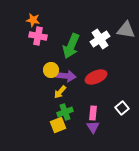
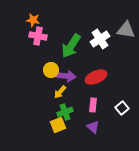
green arrow: rotated 10 degrees clockwise
pink rectangle: moved 8 px up
purple triangle: rotated 16 degrees counterclockwise
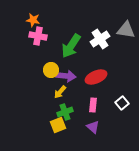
white square: moved 5 px up
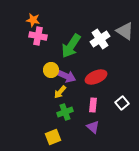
gray triangle: moved 1 px left, 1 px down; rotated 24 degrees clockwise
purple arrow: rotated 18 degrees clockwise
yellow square: moved 5 px left, 12 px down
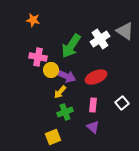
pink cross: moved 21 px down
